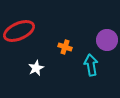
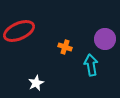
purple circle: moved 2 px left, 1 px up
white star: moved 15 px down
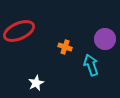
cyan arrow: rotated 10 degrees counterclockwise
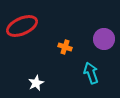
red ellipse: moved 3 px right, 5 px up
purple circle: moved 1 px left
cyan arrow: moved 8 px down
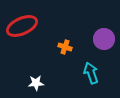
white star: rotated 21 degrees clockwise
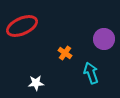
orange cross: moved 6 px down; rotated 16 degrees clockwise
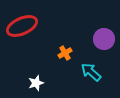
orange cross: rotated 24 degrees clockwise
cyan arrow: moved 1 px up; rotated 30 degrees counterclockwise
white star: rotated 14 degrees counterclockwise
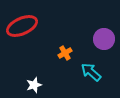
white star: moved 2 px left, 2 px down
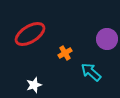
red ellipse: moved 8 px right, 8 px down; rotated 8 degrees counterclockwise
purple circle: moved 3 px right
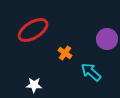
red ellipse: moved 3 px right, 4 px up
orange cross: rotated 24 degrees counterclockwise
white star: rotated 21 degrees clockwise
